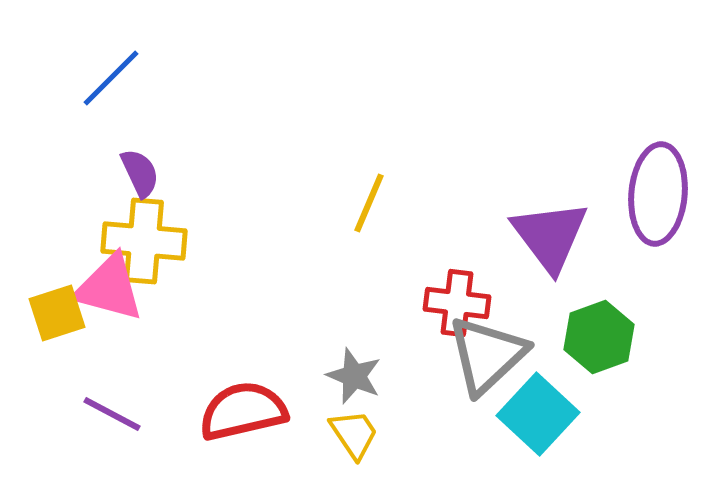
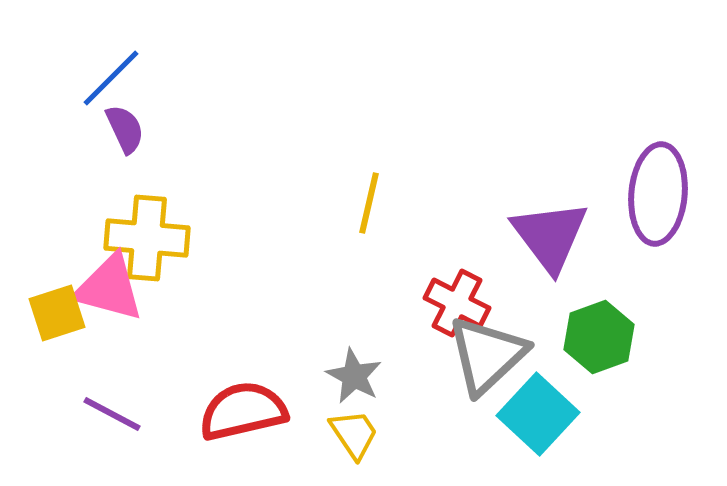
purple semicircle: moved 15 px left, 44 px up
yellow line: rotated 10 degrees counterclockwise
yellow cross: moved 3 px right, 3 px up
red cross: rotated 20 degrees clockwise
gray star: rotated 6 degrees clockwise
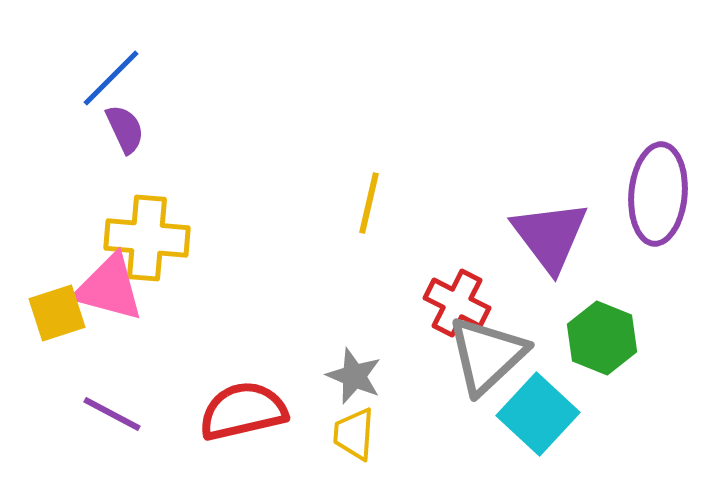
green hexagon: moved 3 px right, 1 px down; rotated 18 degrees counterclockwise
gray star: rotated 6 degrees counterclockwise
yellow trapezoid: rotated 142 degrees counterclockwise
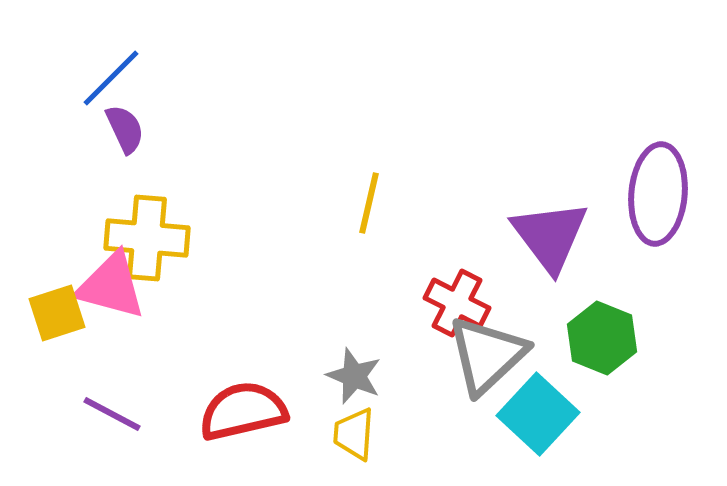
pink triangle: moved 2 px right, 2 px up
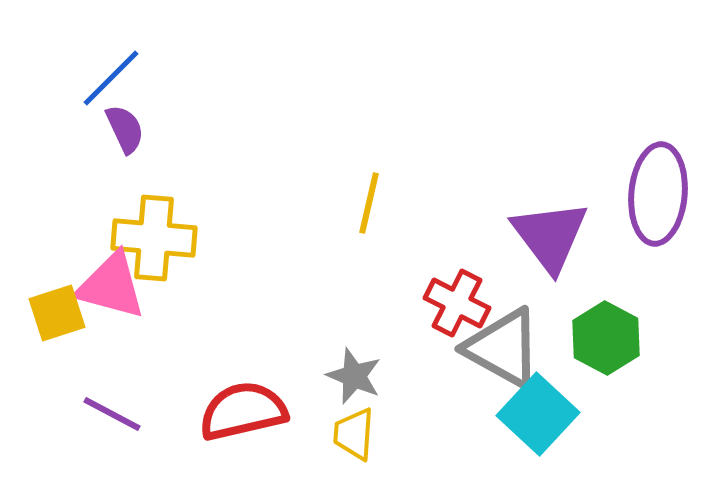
yellow cross: moved 7 px right
green hexagon: moved 4 px right; rotated 6 degrees clockwise
gray triangle: moved 16 px right, 7 px up; rotated 48 degrees counterclockwise
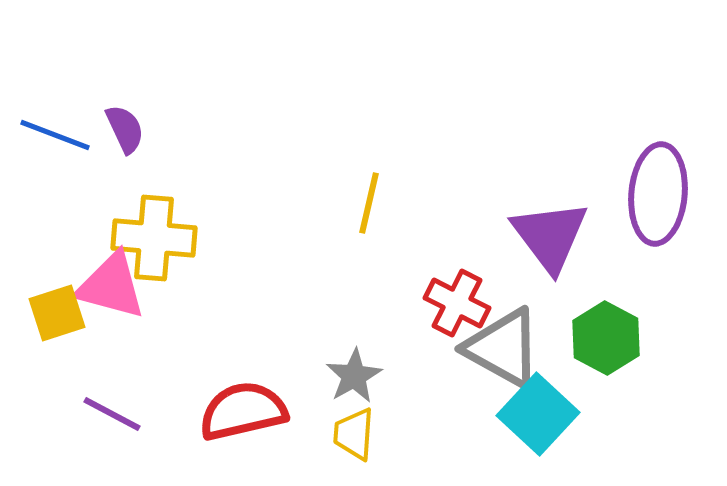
blue line: moved 56 px left, 57 px down; rotated 66 degrees clockwise
gray star: rotated 20 degrees clockwise
